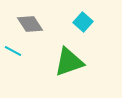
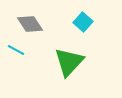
cyan line: moved 3 px right, 1 px up
green triangle: rotated 28 degrees counterclockwise
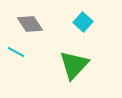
cyan line: moved 2 px down
green triangle: moved 5 px right, 3 px down
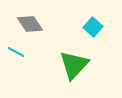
cyan square: moved 10 px right, 5 px down
